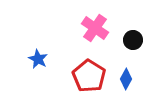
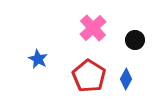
pink cross: moved 2 px left; rotated 12 degrees clockwise
black circle: moved 2 px right
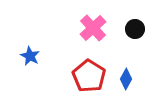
black circle: moved 11 px up
blue star: moved 8 px left, 3 px up
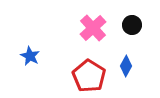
black circle: moved 3 px left, 4 px up
blue diamond: moved 13 px up
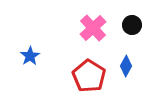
blue star: rotated 12 degrees clockwise
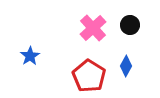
black circle: moved 2 px left
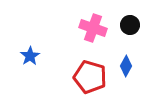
pink cross: rotated 28 degrees counterclockwise
red pentagon: moved 1 px right, 1 px down; rotated 16 degrees counterclockwise
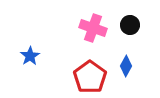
red pentagon: rotated 20 degrees clockwise
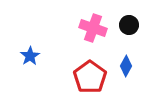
black circle: moved 1 px left
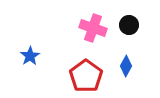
red pentagon: moved 4 px left, 1 px up
